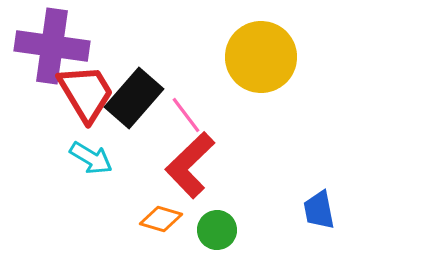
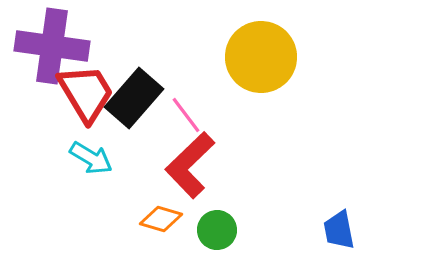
blue trapezoid: moved 20 px right, 20 px down
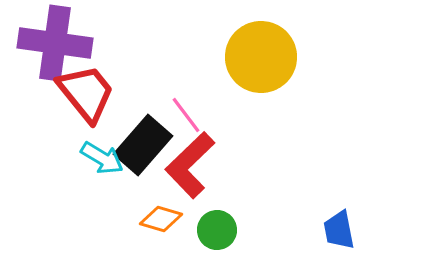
purple cross: moved 3 px right, 3 px up
red trapezoid: rotated 8 degrees counterclockwise
black rectangle: moved 9 px right, 47 px down
cyan arrow: moved 11 px right
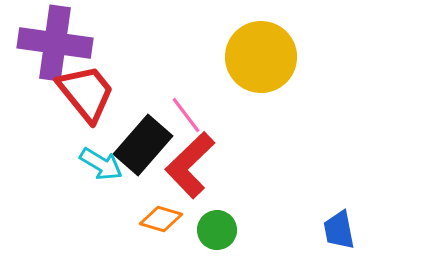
cyan arrow: moved 1 px left, 6 px down
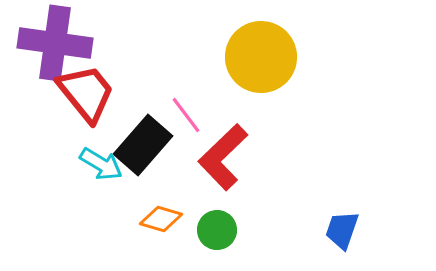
red L-shape: moved 33 px right, 8 px up
blue trapezoid: moved 3 px right; rotated 30 degrees clockwise
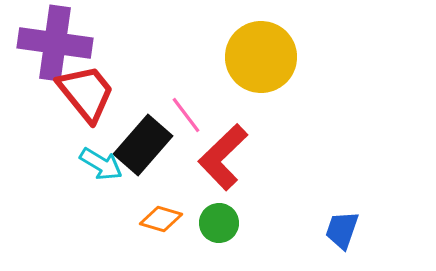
green circle: moved 2 px right, 7 px up
